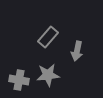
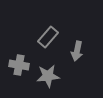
gray star: moved 1 px down
gray cross: moved 15 px up
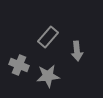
gray arrow: rotated 18 degrees counterclockwise
gray cross: rotated 12 degrees clockwise
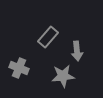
gray cross: moved 3 px down
gray star: moved 15 px right
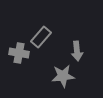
gray rectangle: moved 7 px left
gray cross: moved 15 px up; rotated 12 degrees counterclockwise
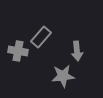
gray cross: moved 1 px left, 2 px up
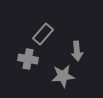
gray rectangle: moved 2 px right, 3 px up
gray cross: moved 10 px right, 8 px down
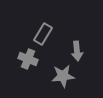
gray rectangle: rotated 10 degrees counterclockwise
gray cross: rotated 12 degrees clockwise
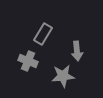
gray cross: moved 2 px down
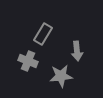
gray star: moved 2 px left
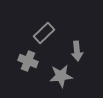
gray rectangle: moved 1 px right, 1 px up; rotated 15 degrees clockwise
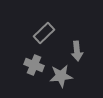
gray cross: moved 6 px right, 4 px down
